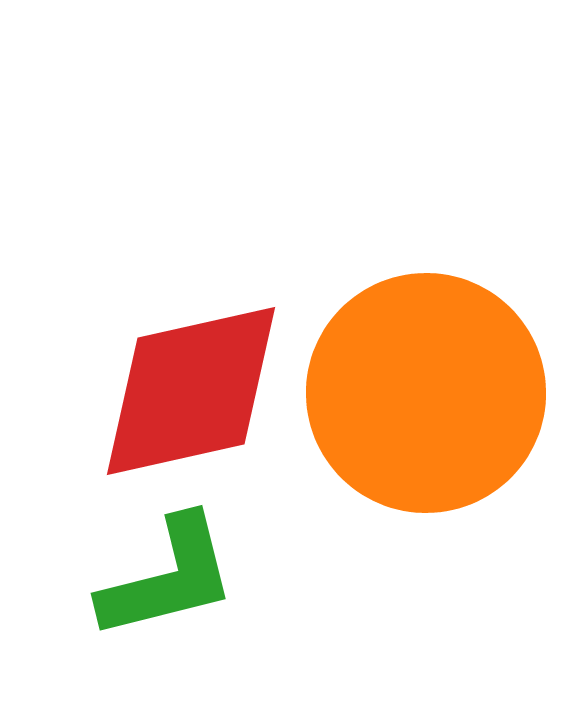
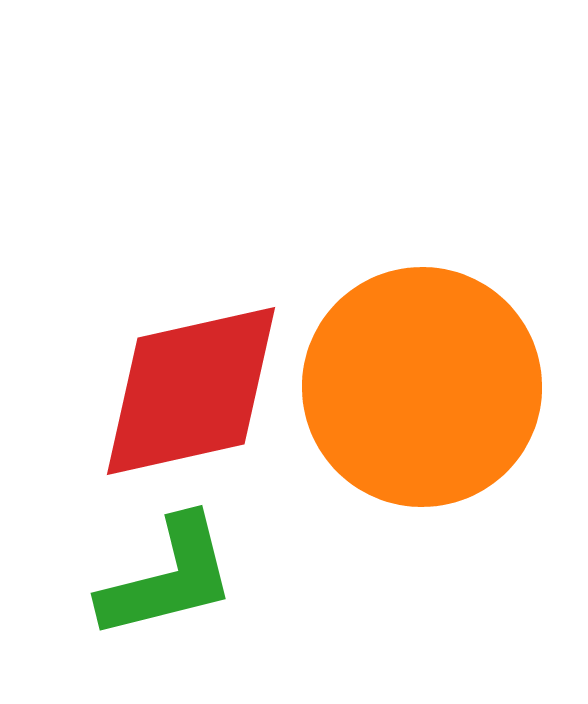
orange circle: moved 4 px left, 6 px up
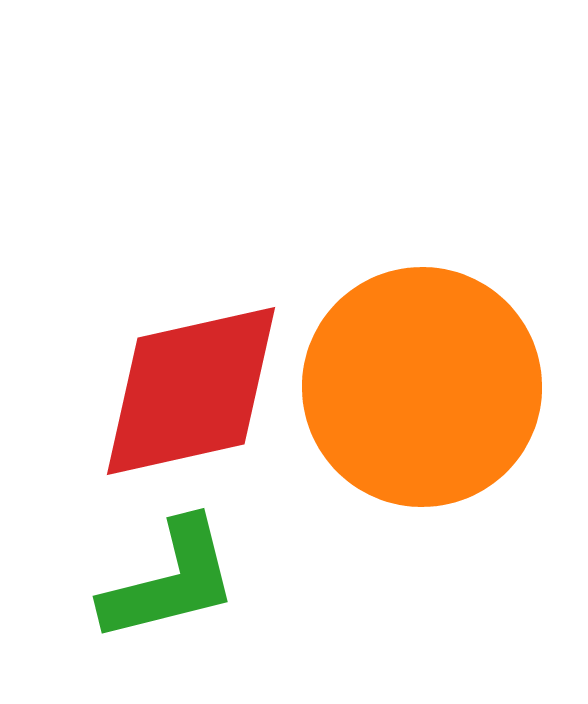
green L-shape: moved 2 px right, 3 px down
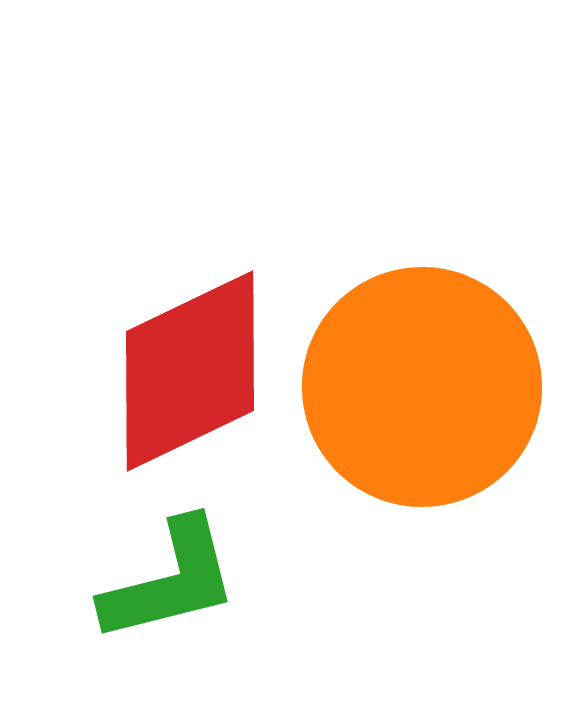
red diamond: moved 1 px left, 20 px up; rotated 13 degrees counterclockwise
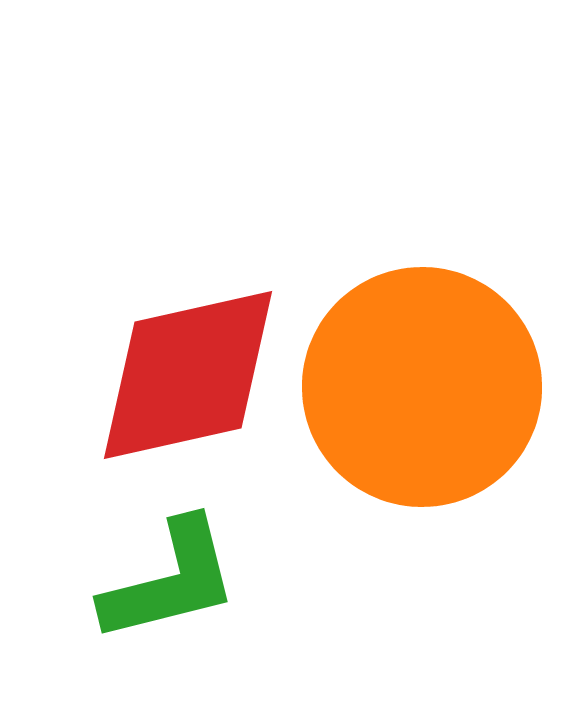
red diamond: moved 2 px left, 4 px down; rotated 13 degrees clockwise
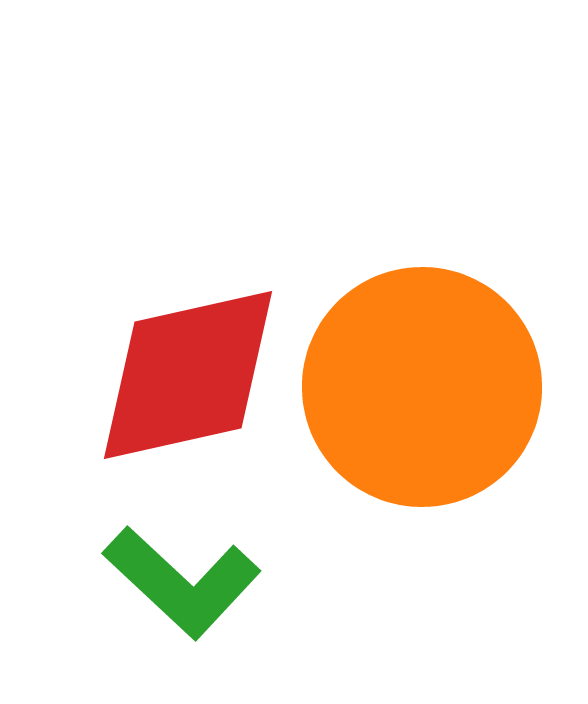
green L-shape: moved 12 px right, 1 px down; rotated 57 degrees clockwise
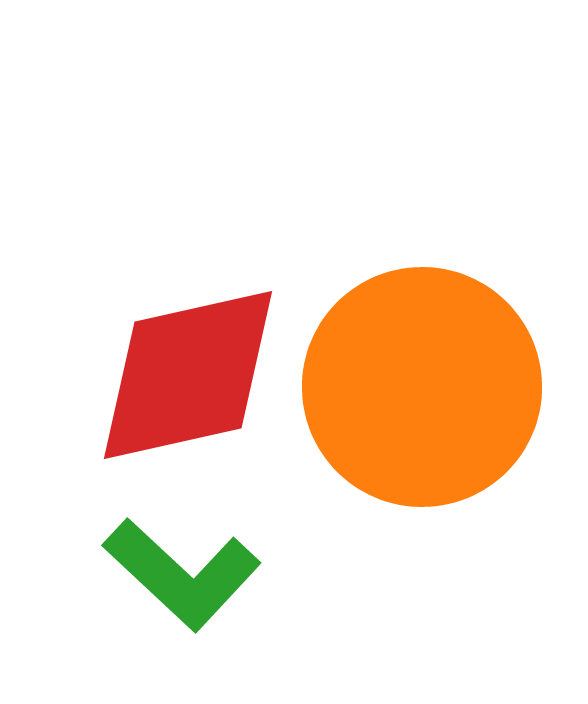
green L-shape: moved 8 px up
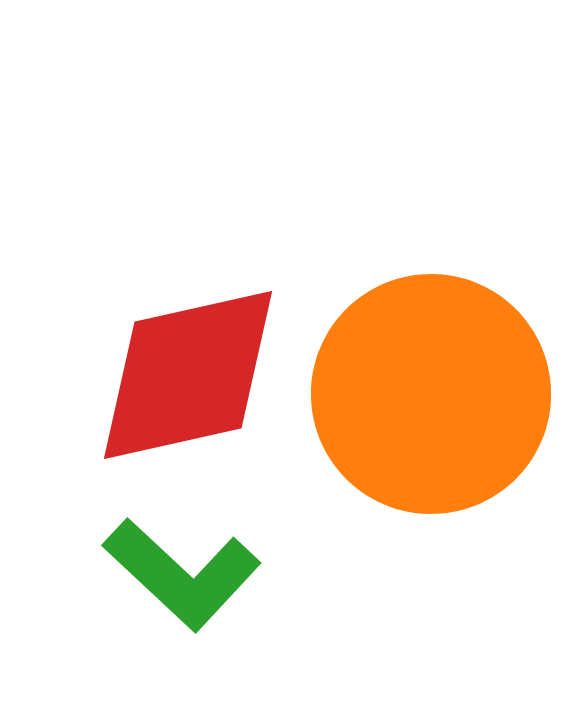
orange circle: moved 9 px right, 7 px down
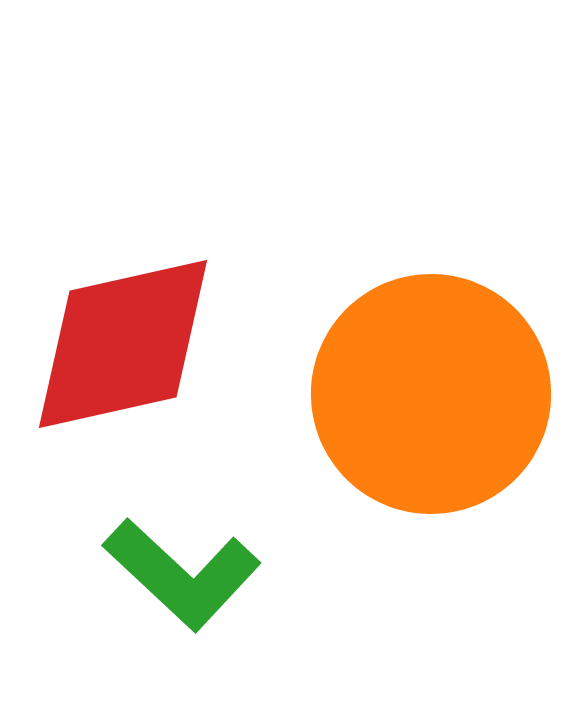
red diamond: moved 65 px left, 31 px up
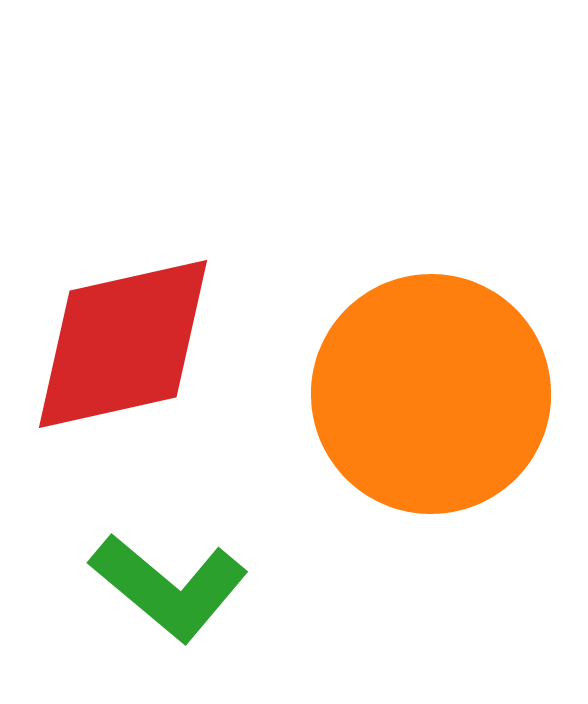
green L-shape: moved 13 px left, 13 px down; rotated 3 degrees counterclockwise
